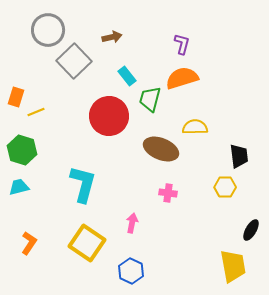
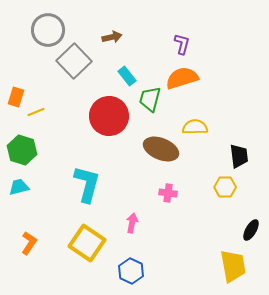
cyan L-shape: moved 4 px right
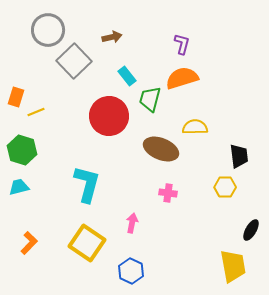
orange L-shape: rotated 10 degrees clockwise
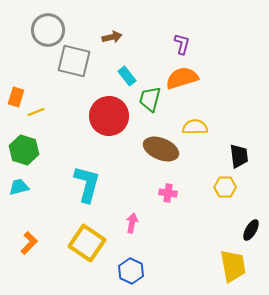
gray square: rotated 32 degrees counterclockwise
green hexagon: moved 2 px right
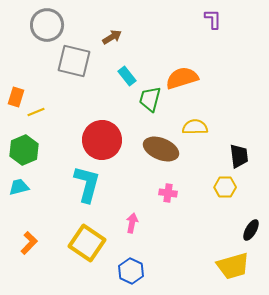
gray circle: moved 1 px left, 5 px up
brown arrow: rotated 18 degrees counterclockwise
purple L-shape: moved 31 px right, 25 px up; rotated 15 degrees counterclockwise
red circle: moved 7 px left, 24 px down
green hexagon: rotated 20 degrees clockwise
yellow trapezoid: rotated 84 degrees clockwise
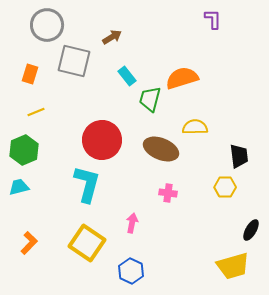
orange rectangle: moved 14 px right, 23 px up
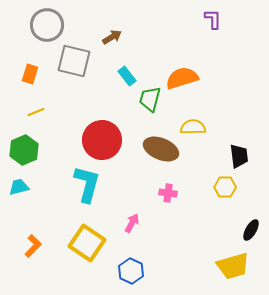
yellow semicircle: moved 2 px left
pink arrow: rotated 18 degrees clockwise
orange L-shape: moved 4 px right, 3 px down
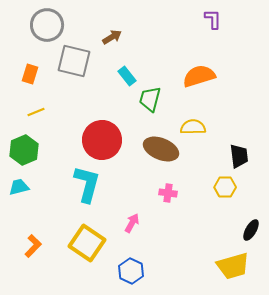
orange semicircle: moved 17 px right, 2 px up
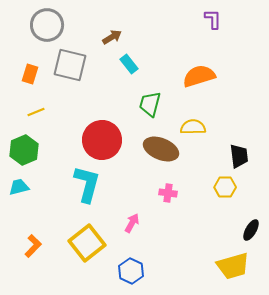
gray square: moved 4 px left, 4 px down
cyan rectangle: moved 2 px right, 12 px up
green trapezoid: moved 5 px down
yellow square: rotated 18 degrees clockwise
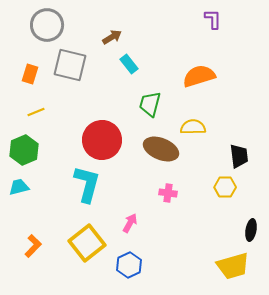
pink arrow: moved 2 px left
black ellipse: rotated 20 degrees counterclockwise
blue hexagon: moved 2 px left, 6 px up; rotated 10 degrees clockwise
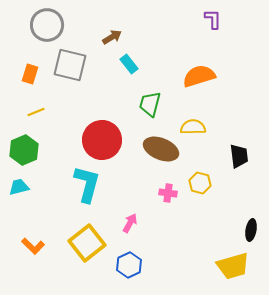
yellow hexagon: moved 25 px left, 4 px up; rotated 15 degrees clockwise
orange L-shape: rotated 90 degrees clockwise
